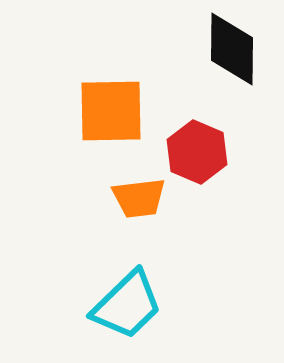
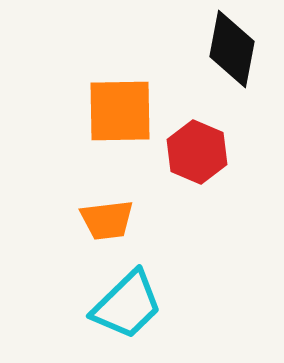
black diamond: rotated 10 degrees clockwise
orange square: moved 9 px right
orange trapezoid: moved 32 px left, 22 px down
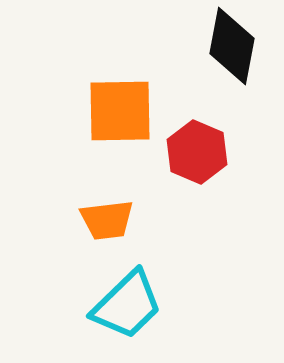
black diamond: moved 3 px up
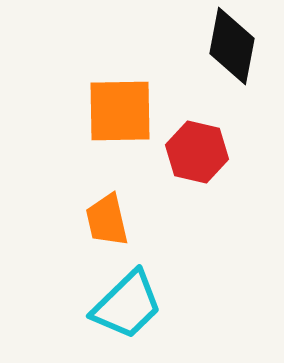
red hexagon: rotated 10 degrees counterclockwise
orange trapezoid: rotated 84 degrees clockwise
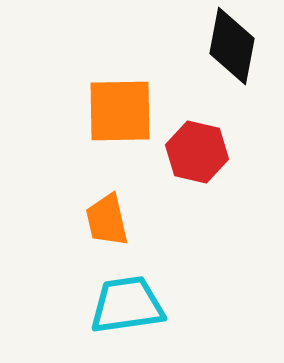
cyan trapezoid: rotated 144 degrees counterclockwise
